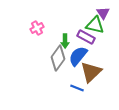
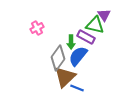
purple triangle: moved 1 px right, 2 px down
green arrow: moved 6 px right, 1 px down
brown triangle: moved 26 px left, 5 px down
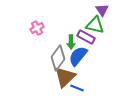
purple triangle: moved 2 px left, 5 px up
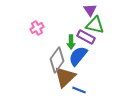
purple triangle: moved 12 px left
gray diamond: moved 1 px left, 2 px down
blue line: moved 2 px right, 2 px down
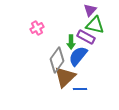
purple triangle: rotated 16 degrees clockwise
blue line: moved 1 px right, 1 px up; rotated 24 degrees counterclockwise
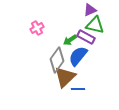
purple triangle: rotated 24 degrees clockwise
green arrow: moved 1 px left, 2 px up; rotated 56 degrees clockwise
blue line: moved 2 px left
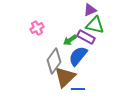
gray diamond: moved 3 px left, 1 px down
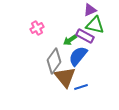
purple rectangle: moved 1 px left, 1 px up
brown triangle: rotated 25 degrees counterclockwise
blue line: moved 3 px right, 2 px up; rotated 16 degrees counterclockwise
